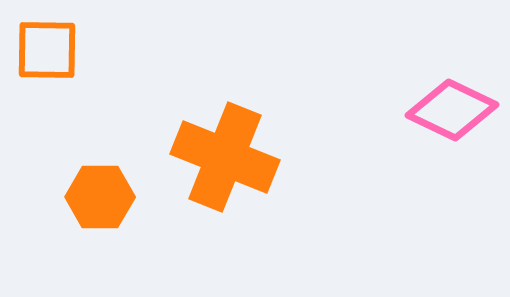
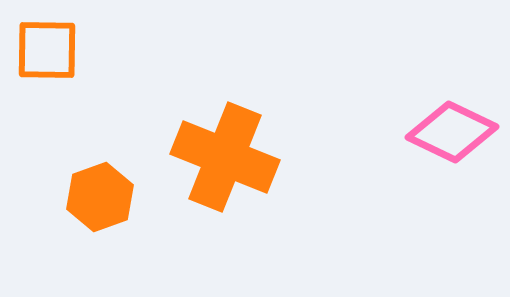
pink diamond: moved 22 px down
orange hexagon: rotated 20 degrees counterclockwise
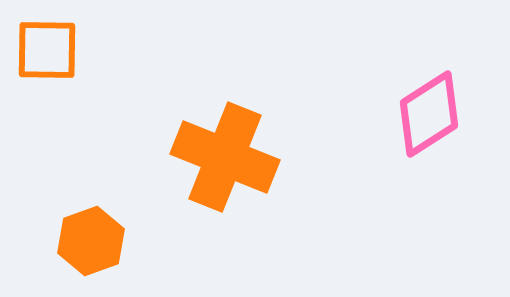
pink diamond: moved 23 px left, 18 px up; rotated 58 degrees counterclockwise
orange hexagon: moved 9 px left, 44 px down
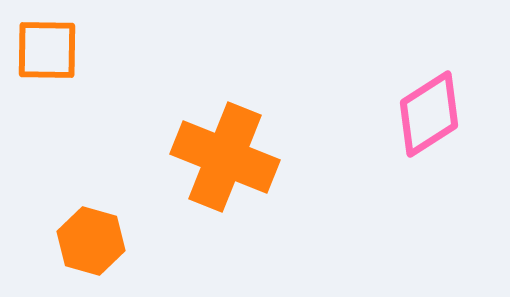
orange hexagon: rotated 24 degrees counterclockwise
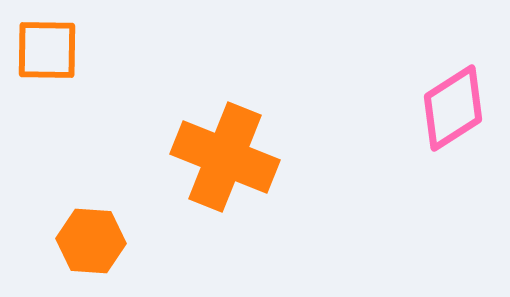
pink diamond: moved 24 px right, 6 px up
orange hexagon: rotated 12 degrees counterclockwise
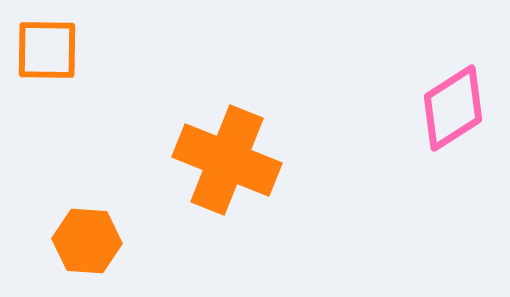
orange cross: moved 2 px right, 3 px down
orange hexagon: moved 4 px left
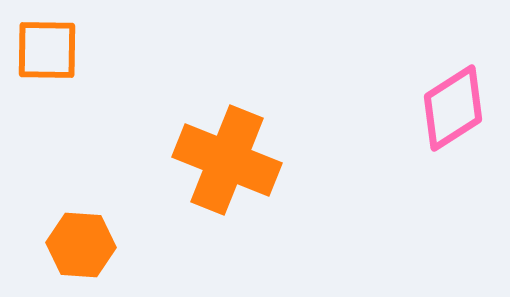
orange hexagon: moved 6 px left, 4 px down
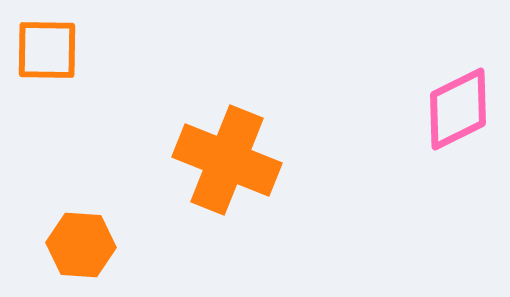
pink diamond: moved 5 px right, 1 px down; rotated 6 degrees clockwise
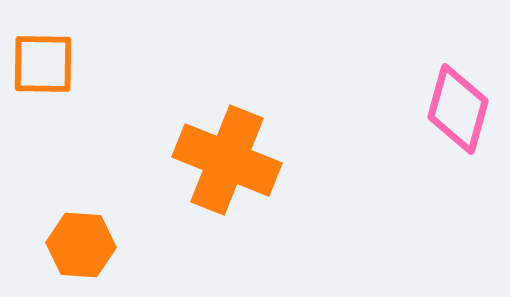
orange square: moved 4 px left, 14 px down
pink diamond: rotated 48 degrees counterclockwise
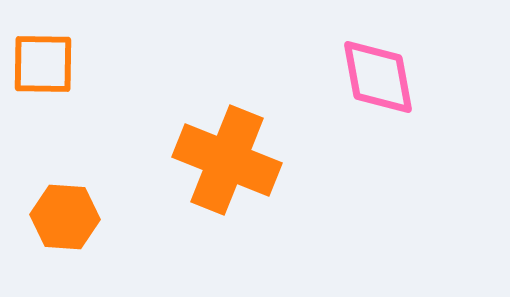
pink diamond: moved 80 px left, 32 px up; rotated 26 degrees counterclockwise
orange hexagon: moved 16 px left, 28 px up
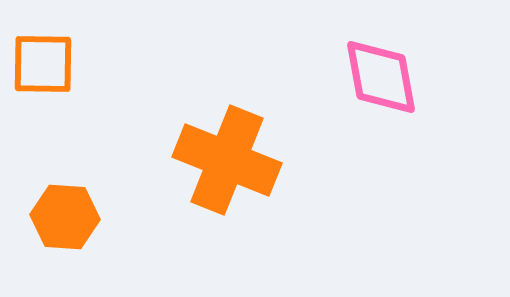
pink diamond: moved 3 px right
